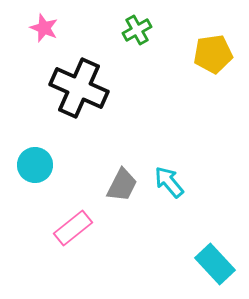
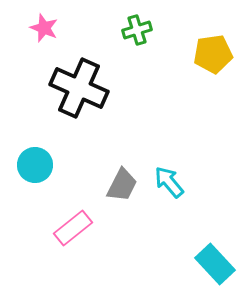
green cross: rotated 12 degrees clockwise
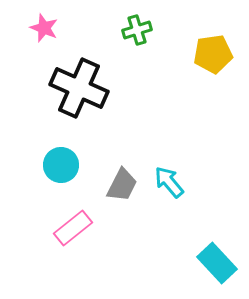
cyan circle: moved 26 px right
cyan rectangle: moved 2 px right, 1 px up
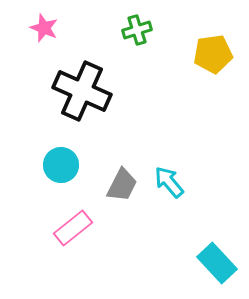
black cross: moved 3 px right, 3 px down
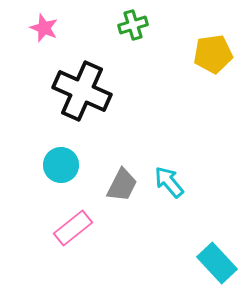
green cross: moved 4 px left, 5 px up
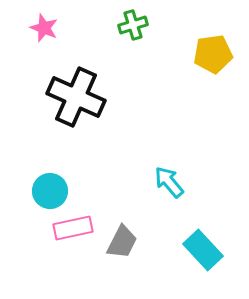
black cross: moved 6 px left, 6 px down
cyan circle: moved 11 px left, 26 px down
gray trapezoid: moved 57 px down
pink rectangle: rotated 27 degrees clockwise
cyan rectangle: moved 14 px left, 13 px up
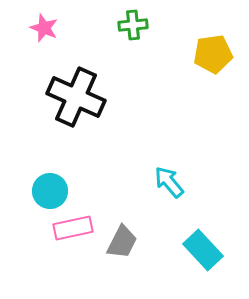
green cross: rotated 12 degrees clockwise
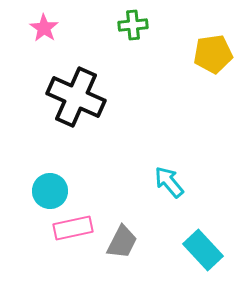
pink star: rotated 12 degrees clockwise
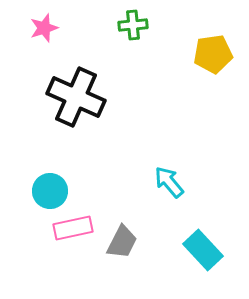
pink star: rotated 20 degrees clockwise
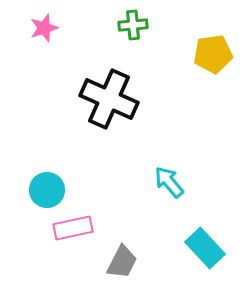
black cross: moved 33 px right, 2 px down
cyan circle: moved 3 px left, 1 px up
gray trapezoid: moved 20 px down
cyan rectangle: moved 2 px right, 2 px up
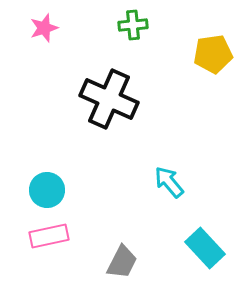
pink rectangle: moved 24 px left, 8 px down
